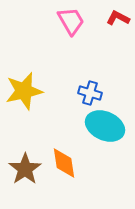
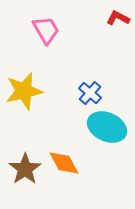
pink trapezoid: moved 25 px left, 9 px down
blue cross: rotated 25 degrees clockwise
cyan ellipse: moved 2 px right, 1 px down
orange diamond: rotated 20 degrees counterclockwise
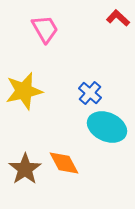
red L-shape: rotated 15 degrees clockwise
pink trapezoid: moved 1 px left, 1 px up
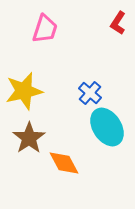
red L-shape: moved 5 px down; rotated 100 degrees counterclockwise
pink trapezoid: rotated 48 degrees clockwise
cyan ellipse: rotated 33 degrees clockwise
brown star: moved 4 px right, 31 px up
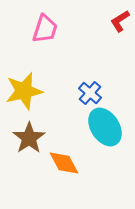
red L-shape: moved 2 px right, 2 px up; rotated 25 degrees clockwise
cyan ellipse: moved 2 px left
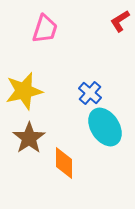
orange diamond: rotated 28 degrees clockwise
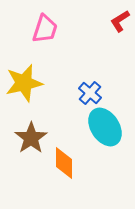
yellow star: moved 8 px up
brown star: moved 2 px right
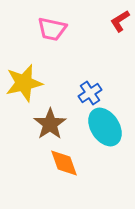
pink trapezoid: moved 7 px right; rotated 84 degrees clockwise
blue cross: rotated 15 degrees clockwise
brown star: moved 19 px right, 14 px up
orange diamond: rotated 20 degrees counterclockwise
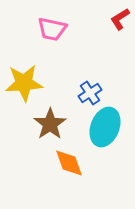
red L-shape: moved 2 px up
yellow star: rotated 9 degrees clockwise
cyan ellipse: rotated 54 degrees clockwise
orange diamond: moved 5 px right
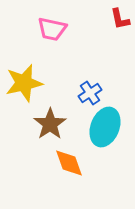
red L-shape: rotated 70 degrees counterclockwise
yellow star: rotated 9 degrees counterclockwise
